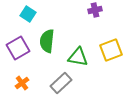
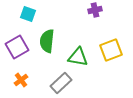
cyan square: rotated 14 degrees counterclockwise
purple square: moved 1 px left, 1 px up
orange cross: moved 1 px left, 3 px up
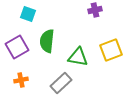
orange cross: rotated 24 degrees clockwise
